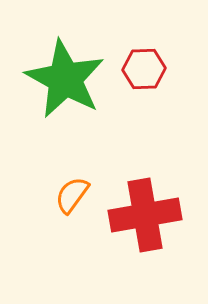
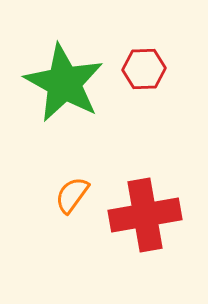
green star: moved 1 px left, 4 px down
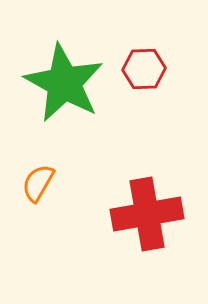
orange semicircle: moved 34 px left, 12 px up; rotated 6 degrees counterclockwise
red cross: moved 2 px right, 1 px up
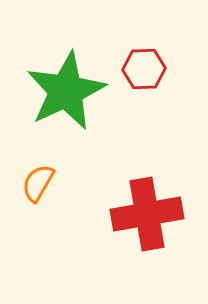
green star: moved 2 px right, 8 px down; rotated 18 degrees clockwise
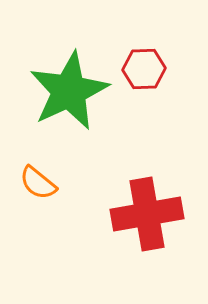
green star: moved 3 px right
orange semicircle: rotated 81 degrees counterclockwise
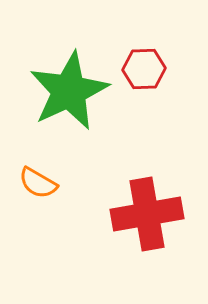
orange semicircle: rotated 9 degrees counterclockwise
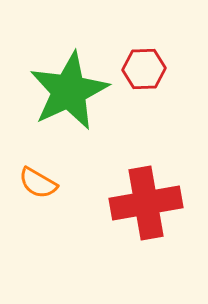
red cross: moved 1 px left, 11 px up
